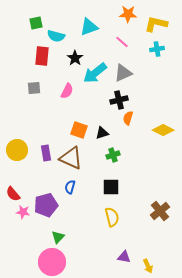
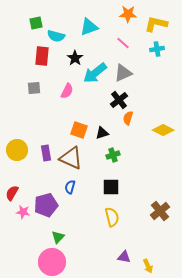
pink line: moved 1 px right, 1 px down
black cross: rotated 24 degrees counterclockwise
red semicircle: moved 1 px left, 1 px up; rotated 70 degrees clockwise
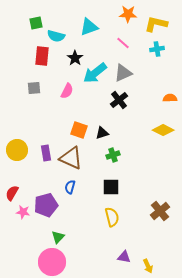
orange semicircle: moved 42 px right, 20 px up; rotated 72 degrees clockwise
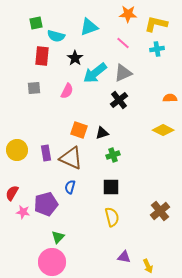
purple pentagon: moved 1 px up
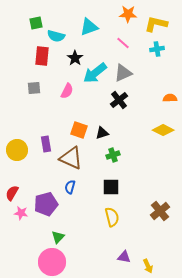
purple rectangle: moved 9 px up
pink star: moved 2 px left, 1 px down
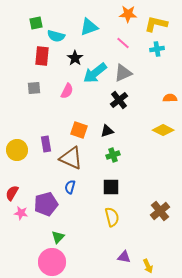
black triangle: moved 5 px right, 2 px up
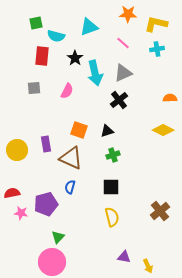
cyan arrow: rotated 65 degrees counterclockwise
red semicircle: rotated 49 degrees clockwise
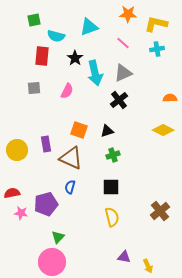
green square: moved 2 px left, 3 px up
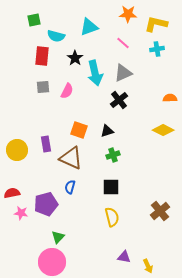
gray square: moved 9 px right, 1 px up
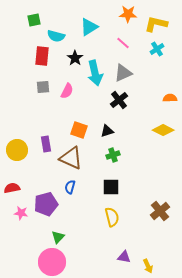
cyan triangle: rotated 12 degrees counterclockwise
cyan cross: rotated 24 degrees counterclockwise
red semicircle: moved 5 px up
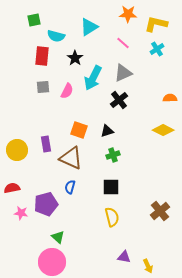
cyan arrow: moved 2 px left, 5 px down; rotated 40 degrees clockwise
green triangle: rotated 32 degrees counterclockwise
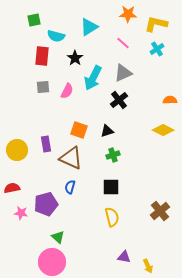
orange semicircle: moved 2 px down
